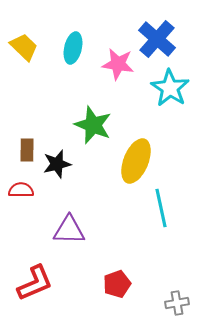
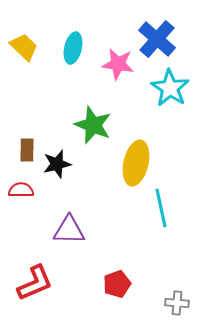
yellow ellipse: moved 2 px down; rotated 9 degrees counterclockwise
gray cross: rotated 15 degrees clockwise
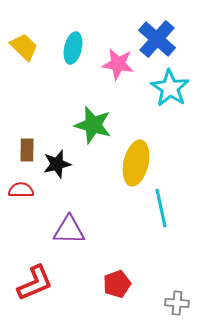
green star: rotated 6 degrees counterclockwise
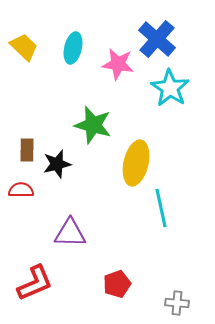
purple triangle: moved 1 px right, 3 px down
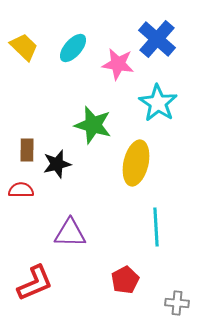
cyan ellipse: rotated 28 degrees clockwise
cyan star: moved 12 px left, 15 px down
cyan line: moved 5 px left, 19 px down; rotated 9 degrees clockwise
red pentagon: moved 8 px right, 4 px up; rotated 8 degrees counterclockwise
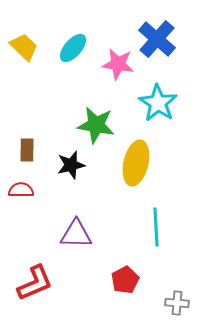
green star: moved 3 px right; rotated 6 degrees counterclockwise
black star: moved 14 px right, 1 px down
purple triangle: moved 6 px right, 1 px down
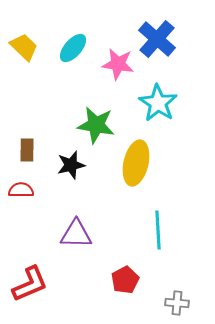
cyan line: moved 2 px right, 3 px down
red L-shape: moved 5 px left, 1 px down
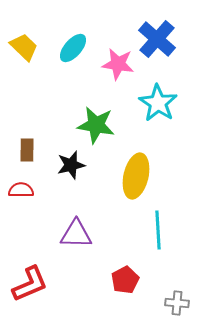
yellow ellipse: moved 13 px down
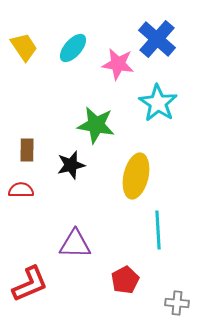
yellow trapezoid: rotated 12 degrees clockwise
purple triangle: moved 1 px left, 10 px down
